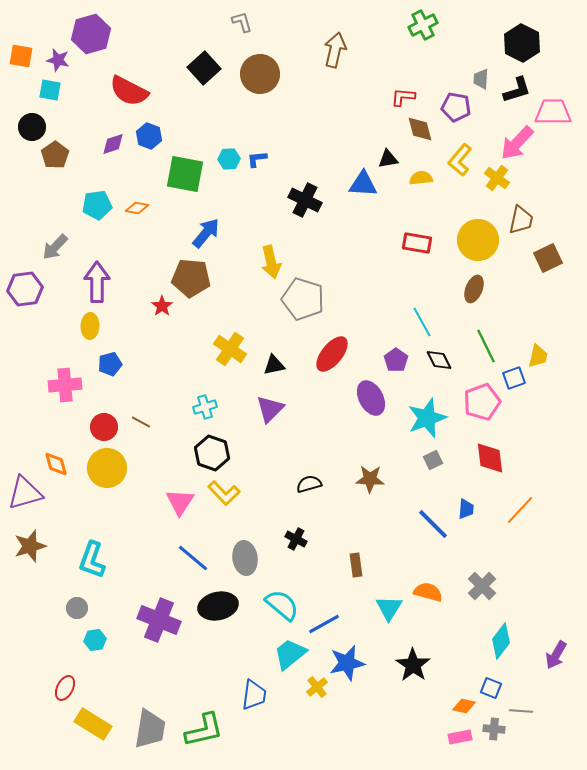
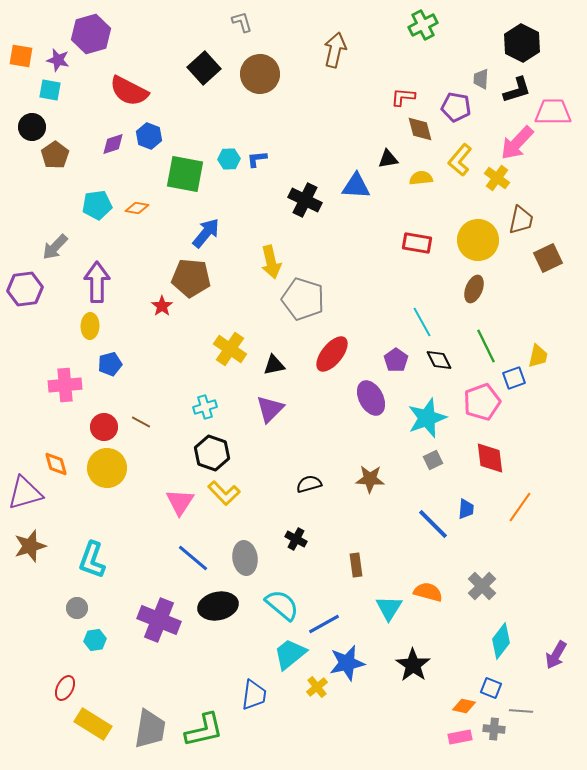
blue triangle at (363, 184): moved 7 px left, 2 px down
orange line at (520, 510): moved 3 px up; rotated 8 degrees counterclockwise
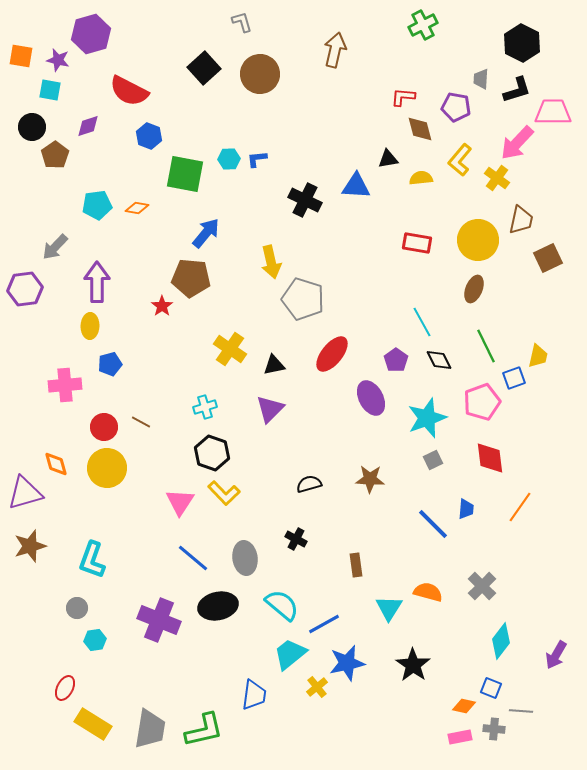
purple diamond at (113, 144): moved 25 px left, 18 px up
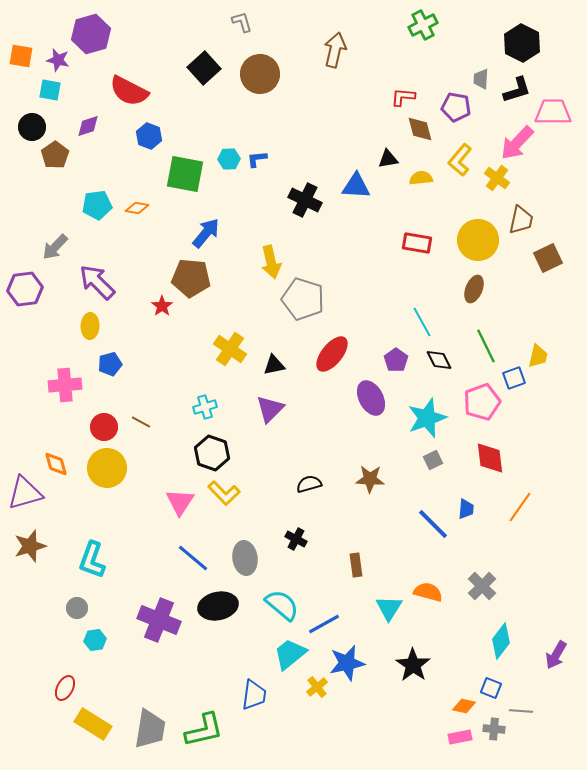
purple arrow at (97, 282): rotated 45 degrees counterclockwise
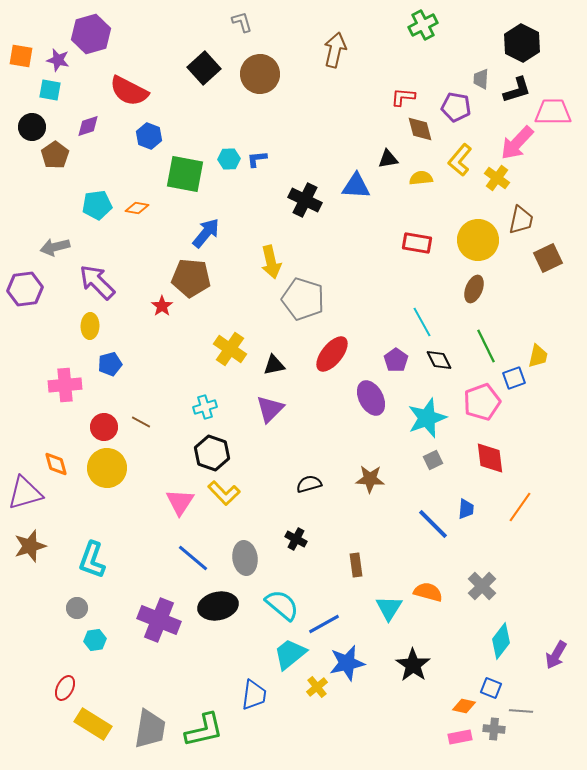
gray arrow at (55, 247): rotated 32 degrees clockwise
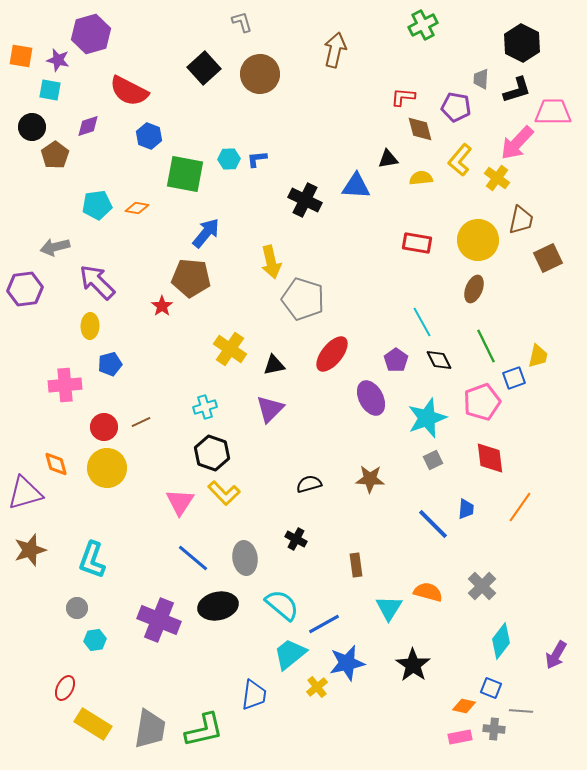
brown line at (141, 422): rotated 54 degrees counterclockwise
brown star at (30, 546): moved 4 px down
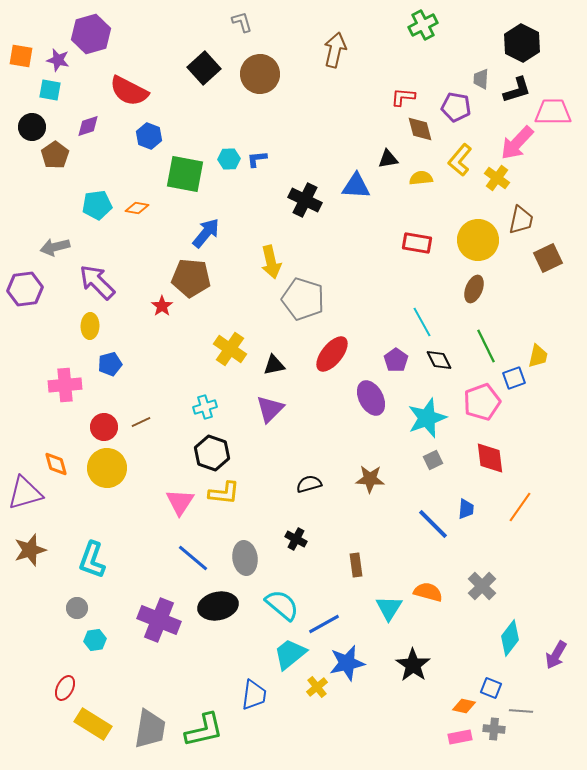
yellow L-shape at (224, 493): rotated 40 degrees counterclockwise
cyan diamond at (501, 641): moved 9 px right, 3 px up
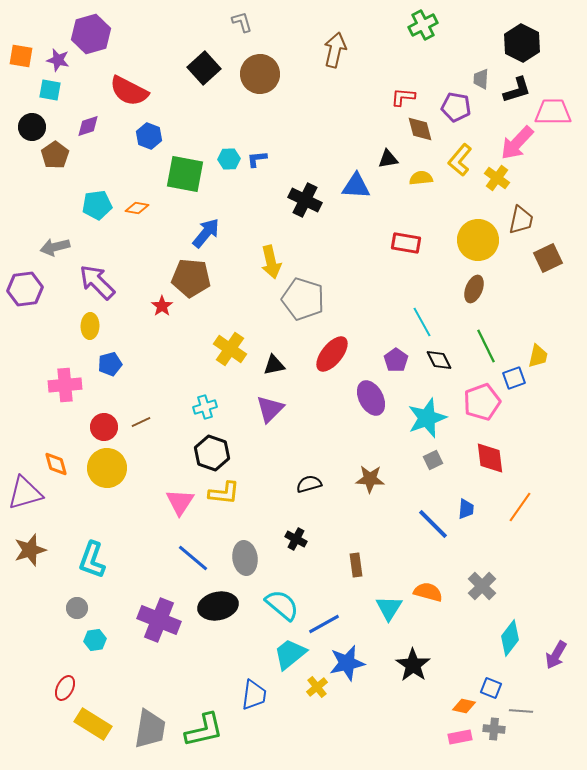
red rectangle at (417, 243): moved 11 px left
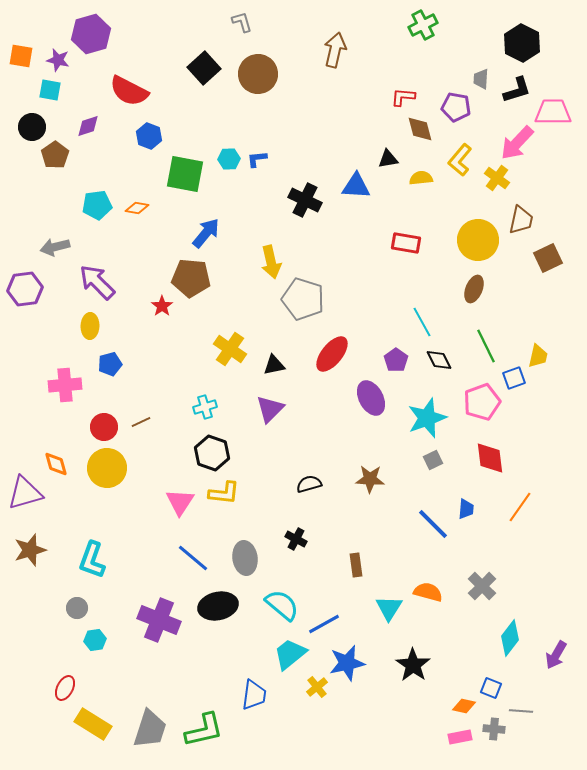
brown circle at (260, 74): moved 2 px left
gray trapezoid at (150, 729): rotated 9 degrees clockwise
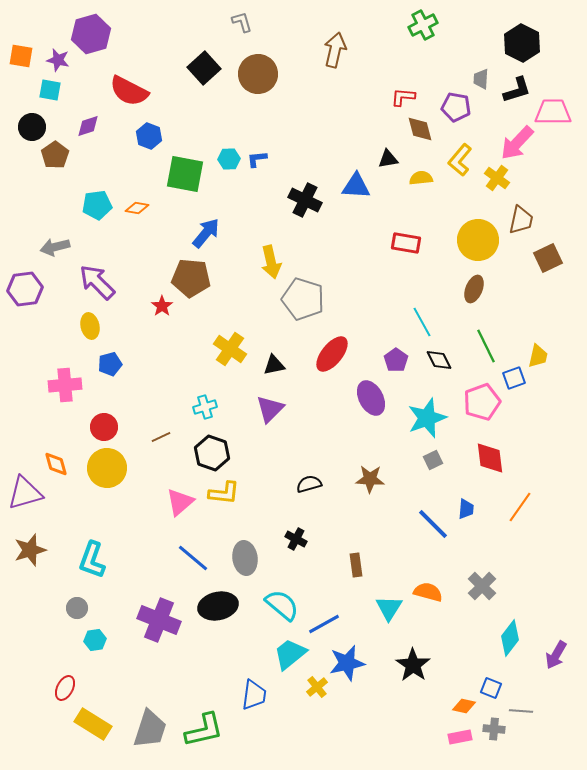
yellow ellipse at (90, 326): rotated 15 degrees counterclockwise
brown line at (141, 422): moved 20 px right, 15 px down
pink triangle at (180, 502): rotated 16 degrees clockwise
